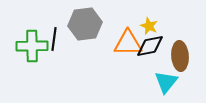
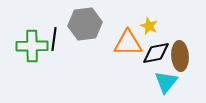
black diamond: moved 6 px right, 7 px down
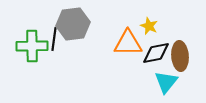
gray hexagon: moved 12 px left
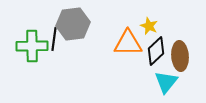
black diamond: moved 2 px up; rotated 32 degrees counterclockwise
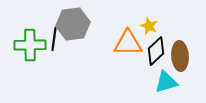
green cross: moved 2 px left, 1 px up
cyan triangle: rotated 35 degrees clockwise
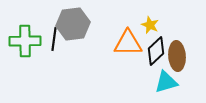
yellow star: moved 1 px right, 1 px up
green cross: moved 5 px left, 4 px up
brown ellipse: moved 3 px left
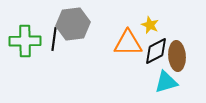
black diamond: rotated 16 degrees clockwise
